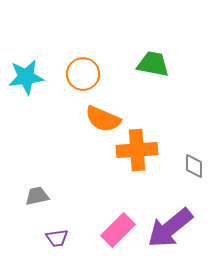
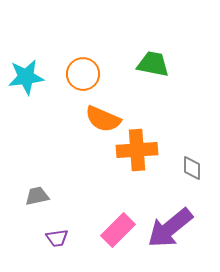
gray diamond: moved 2 px left, 2 px down
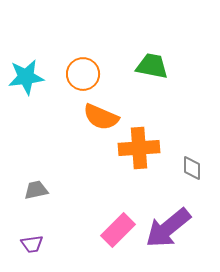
green trapezoid: moved 1 px left, 2 px down
orange semicircle: moved 2 px left, 2 px up
orange cross: moved 2 px right, 2 px up
gray trapezoid: moved 1 px left, 6 px up
purple arrow: moved 2 px left
purple trapezoid: moved 25 px left, 6 px down
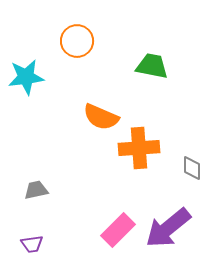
orange circle: moved 6 px left, 33 px up
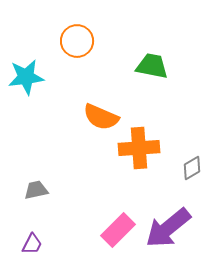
gray diamond: rotated 60 degrees clockwise
purple trapezoid: rotated 55 degrees counterclockwise
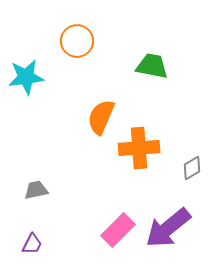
orange semicircle: rotated 90 degrees clockwise
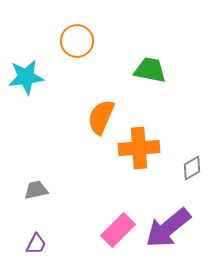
green trapezoid: moved 2 px left, 4 px down
purple trapezoid: moved 4 px right
